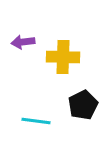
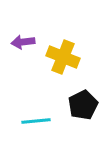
yellow cross: rotated 20 degrees clockwise
cyan line: rotated 12 degrees counterclockwise
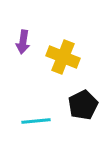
purple arrow: rotated 75 degrees counterclockwise
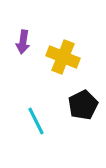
cyan line: rotated 68 degrees clockwise
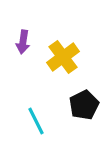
yellow cross: rotated 32 degrees clockwise
black pentagon: moved 1 px right
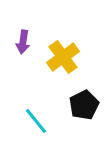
cyan line: rotated 12 degrees counterclockwise
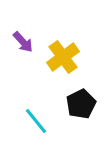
purple arrow: rotated 50 degrees counterclockwise
black pentagon: moved 3 px left, 1 px up
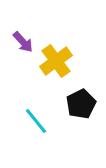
yellow cross: moved 7 px left, 4 px down
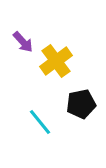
black pentagon: rotated 16 degrees clockwise
cyan line: moved 4 px right, 1 px down
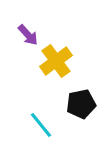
purple arrow: moved 5 px right, 7 px up
cyan line: moved 1 px right, 3 px down
